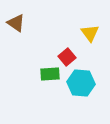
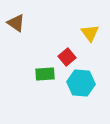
green rectangle: moved 5 px left
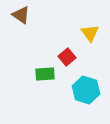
brown triangle: moved 5 px right, 8 px up
cyan hexagon: moved 5 px right, 7 px down; rotated 12 degrees clockwise
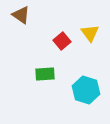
red square: moved 5 px left, 16 px up
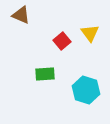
brown triangle: rotated 12 degrees counterclockwise
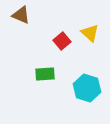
yellow triangle: rotated 12 degrees counterclockwise
cyan hexagon: moved 1 px right, 2 px up
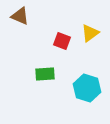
brown triangle: moved 1 px left, 1 px down
yellow triangle: rotated 42 degrees clockwise
red square: rotated 30 degrees counterclockwise
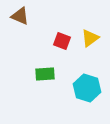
yellow triangle: moved 5 px down
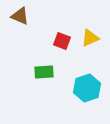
yellow triangle: rotated 12 degrees clockwise
green rectangle: moved 1 px left, 2 px up
cyan hexagon: rotated 24 degrees clockwise
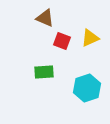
brown triangle: moved 25 px right, 2 px down
